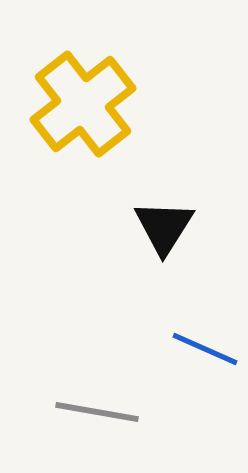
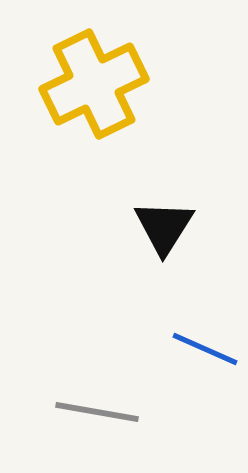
yellow cross: moved 11 px right, 20 px up; rotated 12 degrees clockwise
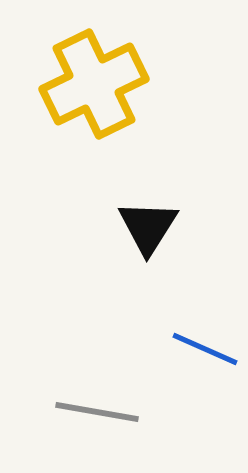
black triangle: moved 16 px left
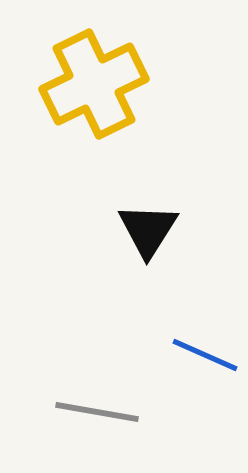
black triangle: moved 3 px down
blue line: moved 6 px down
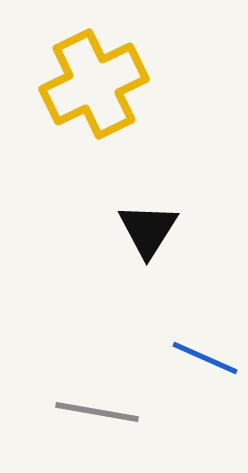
blue line: moved 3 px down
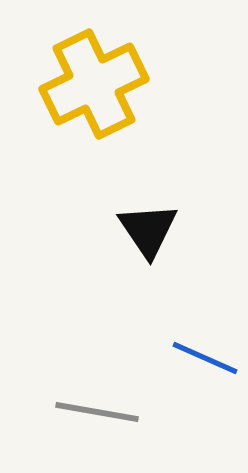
black triangle: rotated 6 degrees counterclockwise
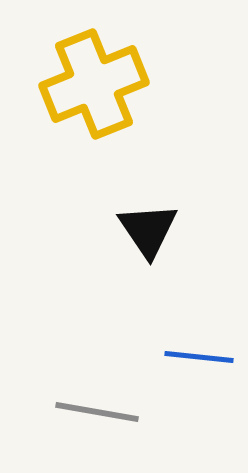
yellow cross: rotated 4 degrees clockwise
blue line: moved 6 px left, 1 px up; rotated 18 degrees counterclockwise
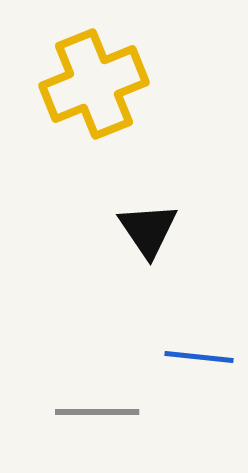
gray line: rotated 10 degrees counterclockwise
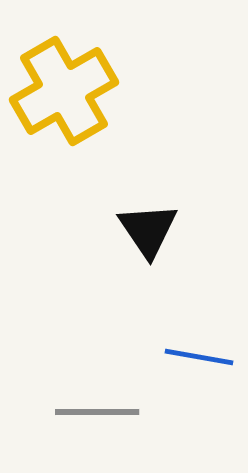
yellow cross: moved 30 px left, 7 px down; rotated 8 degrees counterclockwise
blue line: rotated 4 degrees clockwise
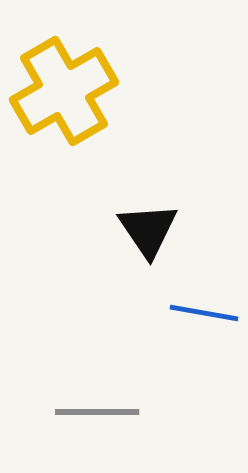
blue line: moved 5 px right, 44 px up
